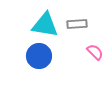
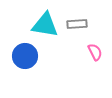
pink semicircle: rotated 18 degrees clockwise
blue circle: moved 14 px left
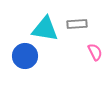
cyan triangle: moved 4 px down
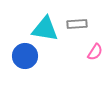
pink semicircle: rotated 60 degrees clockwise
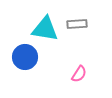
pink semicircle: moved 16 px left, 22 px down
blue circle: moved 1 px down
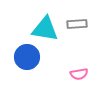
blue circle: moved 2 px right
pink semicircle: rotated 48 degrees clockwise
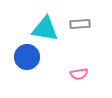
gray rectangle: moved 3 px right
